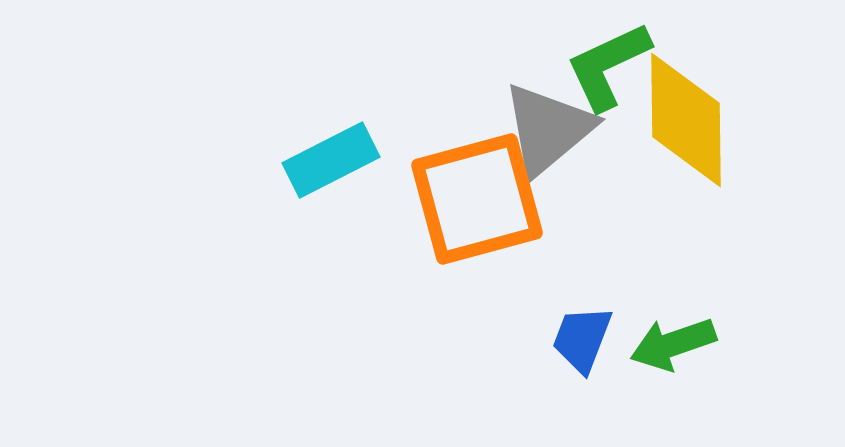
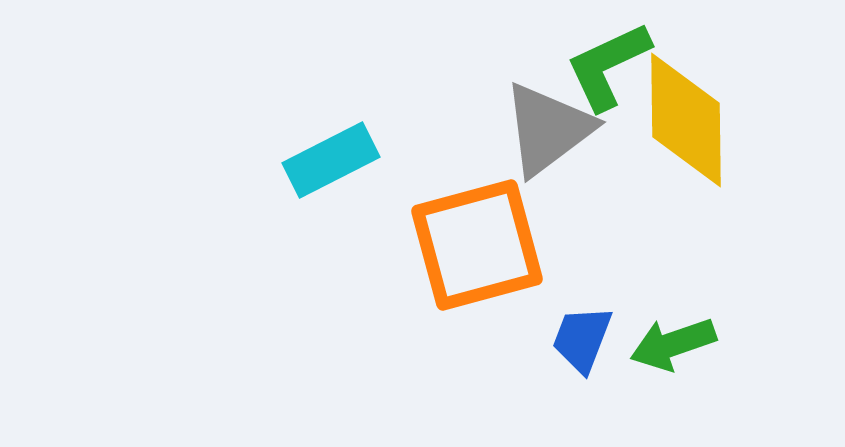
gray triangle: rotated 3 degrees clockwise
orange square: moved 46 px down
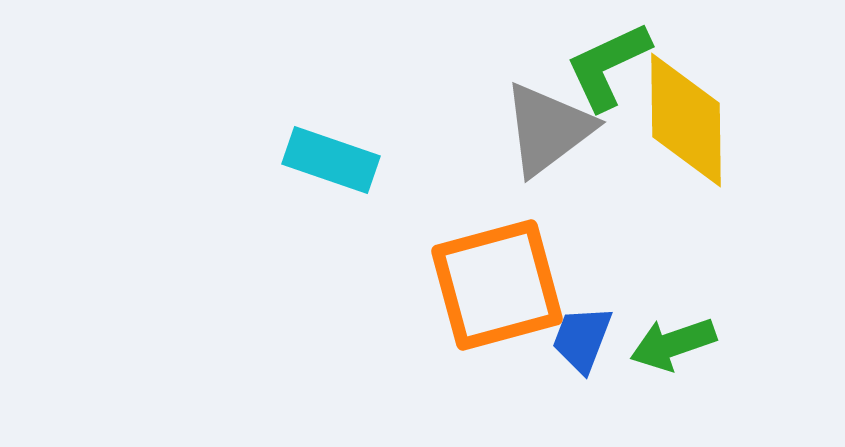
cyan rectangle: rotated 46 degrees clockwise
orange square: moved 20 px right, 40 px down
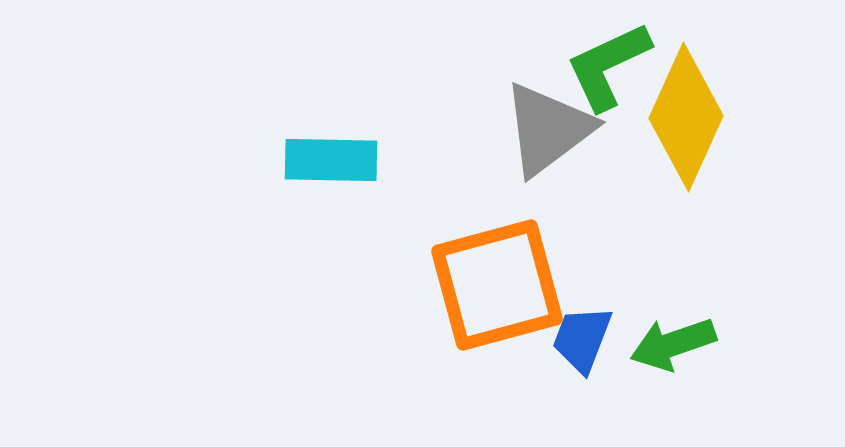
yellow diamond: moved 3 px up; rotated 25 degrees clockwise
cyan rectangle: rotated 18 degrees counterclockwise
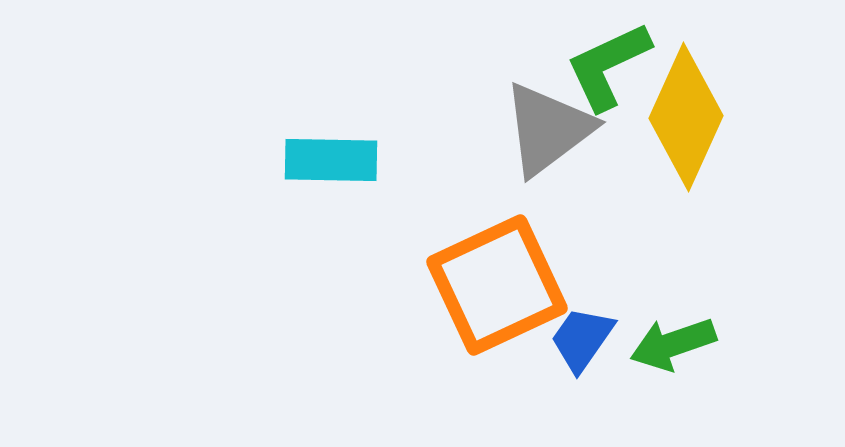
orange square: rotated 10 degrees counterclockwise
blue trapezoid: rotated 14 degrees clockwise
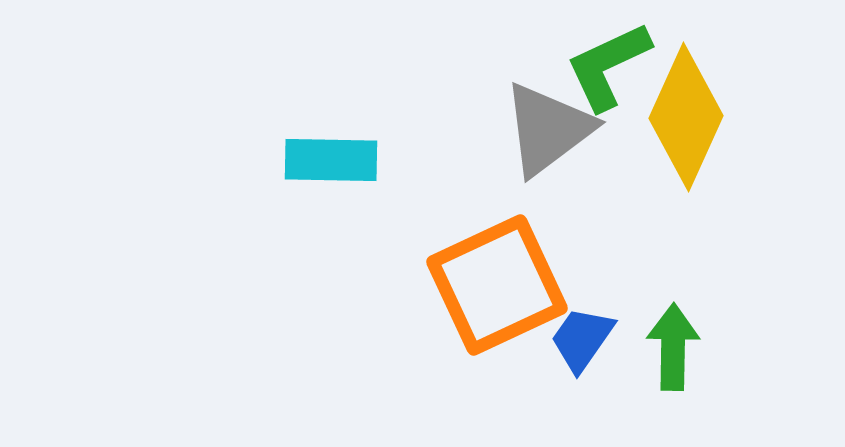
green arrow: moved 3 px down; rotated 110 degrees clockwise
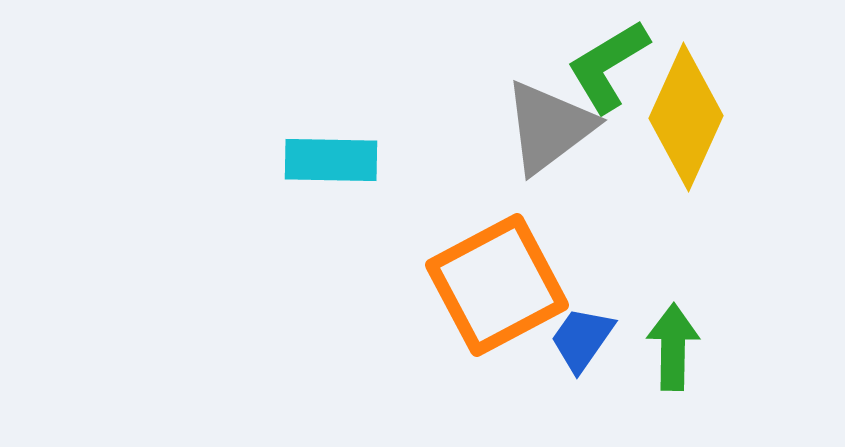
green L-shape: rotated 6 degrees counterclockwise
gray triangle: moved 1 px right, 2 px up
orange square: rotated 3 degrees counterclockwise
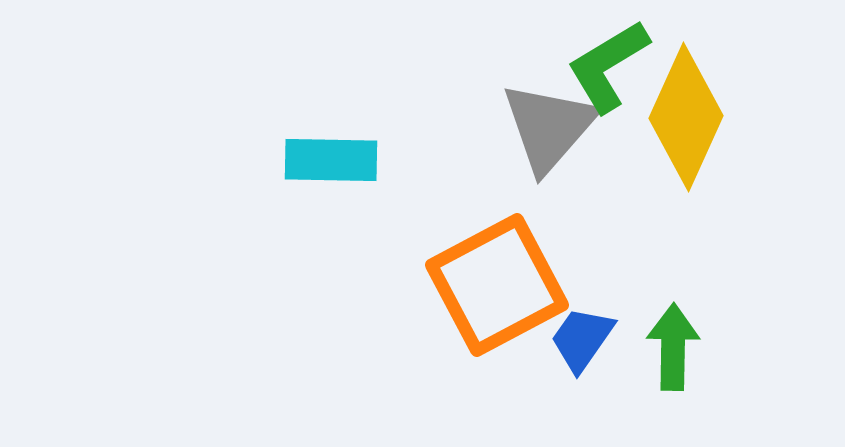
gray triangle: rotated 12 degrees counterclockwise
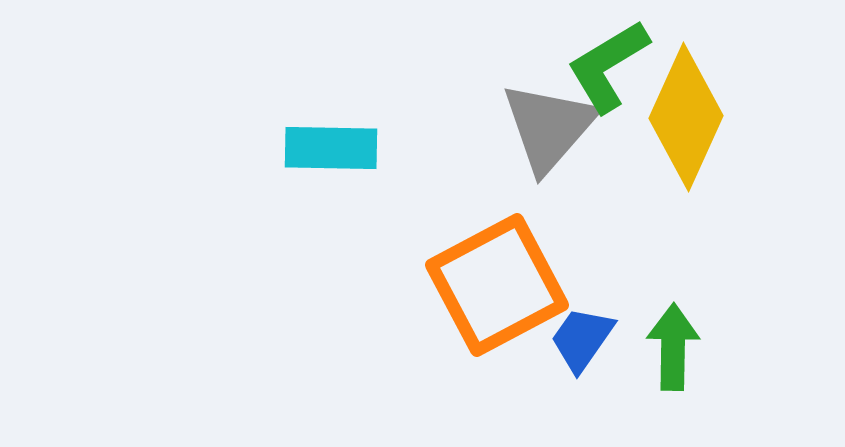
cyan rectangle: moved 12 px up
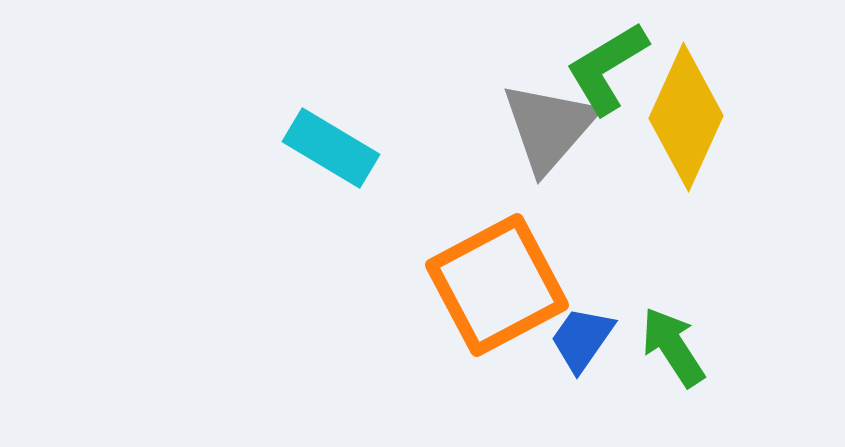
green L-shape: moved 1 px left, 2 px down
cyan rectangle: rotated 30 degrees clockwise
green arrow: rotated 34 degrees counterclockwise
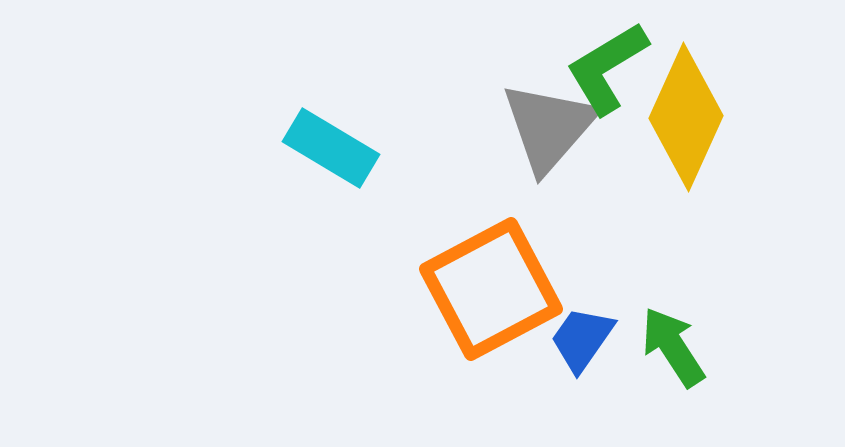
orange square: moved 6 px left, 4 px down
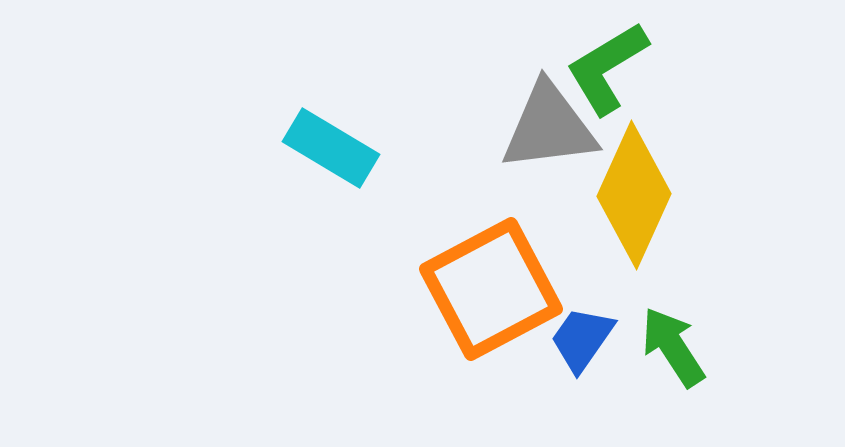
yellow diamond: moved 52 px left, 78 px down
gray triangle: rotated 42 degrees clockwise
